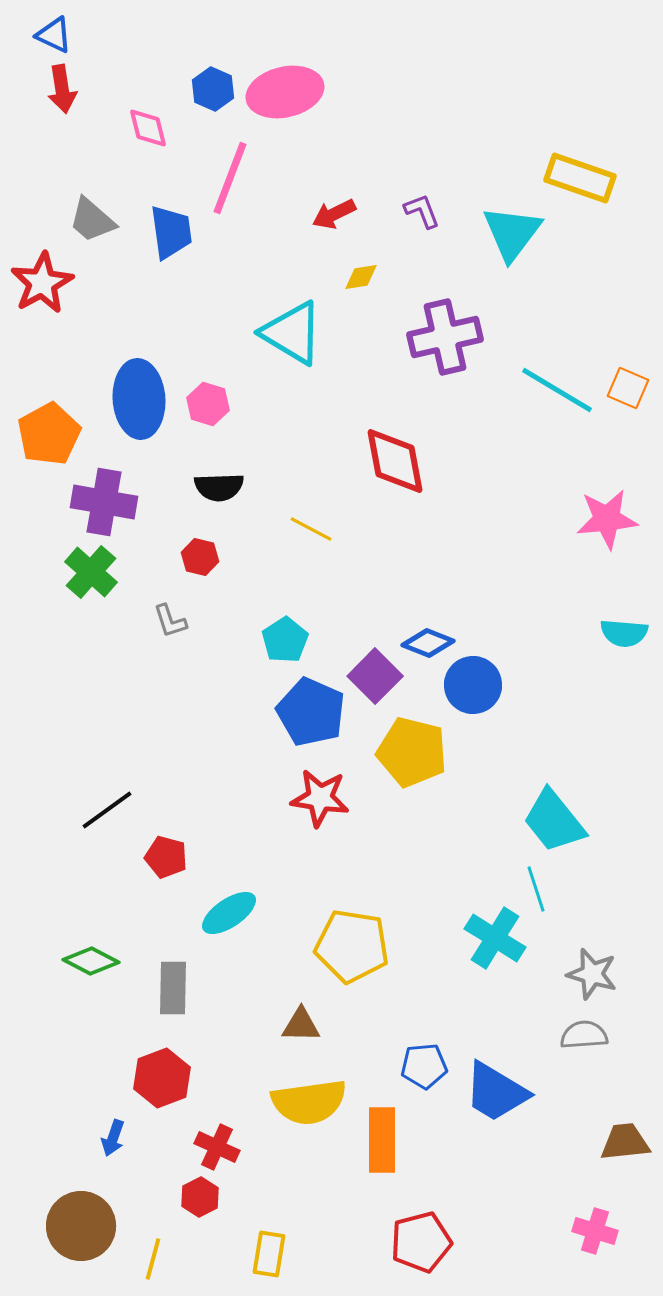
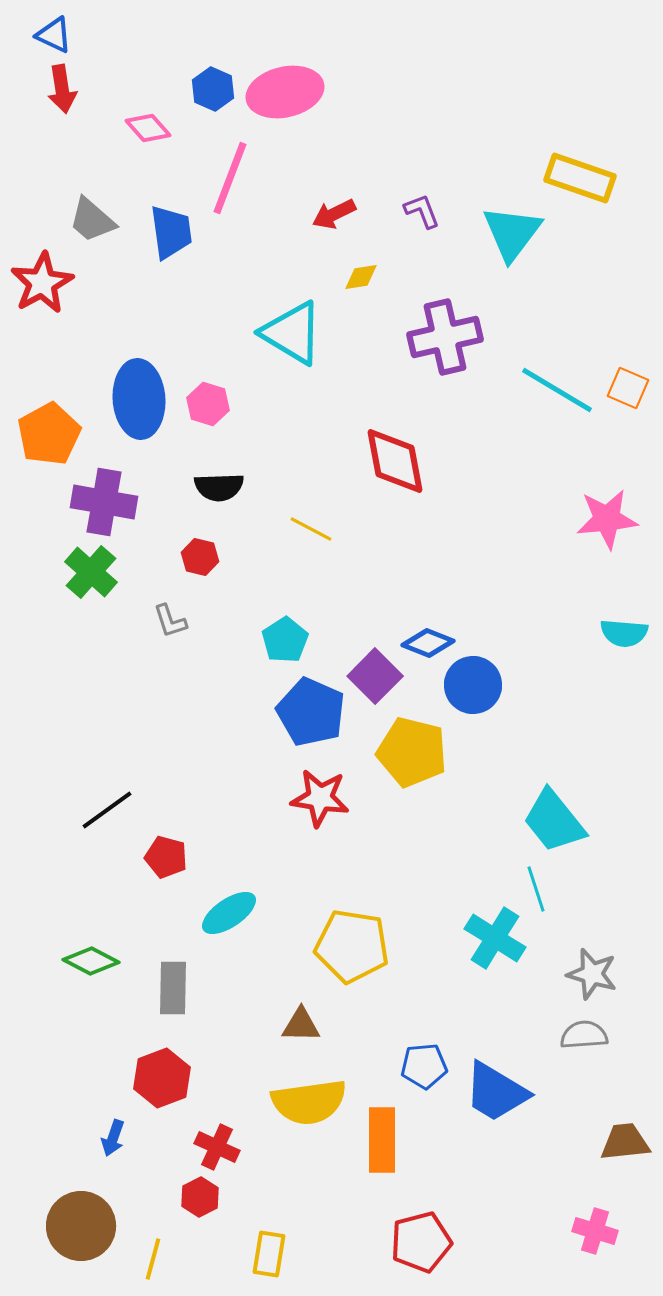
pink diamond at (148, 128): rotated 27 degrees counterclockwise
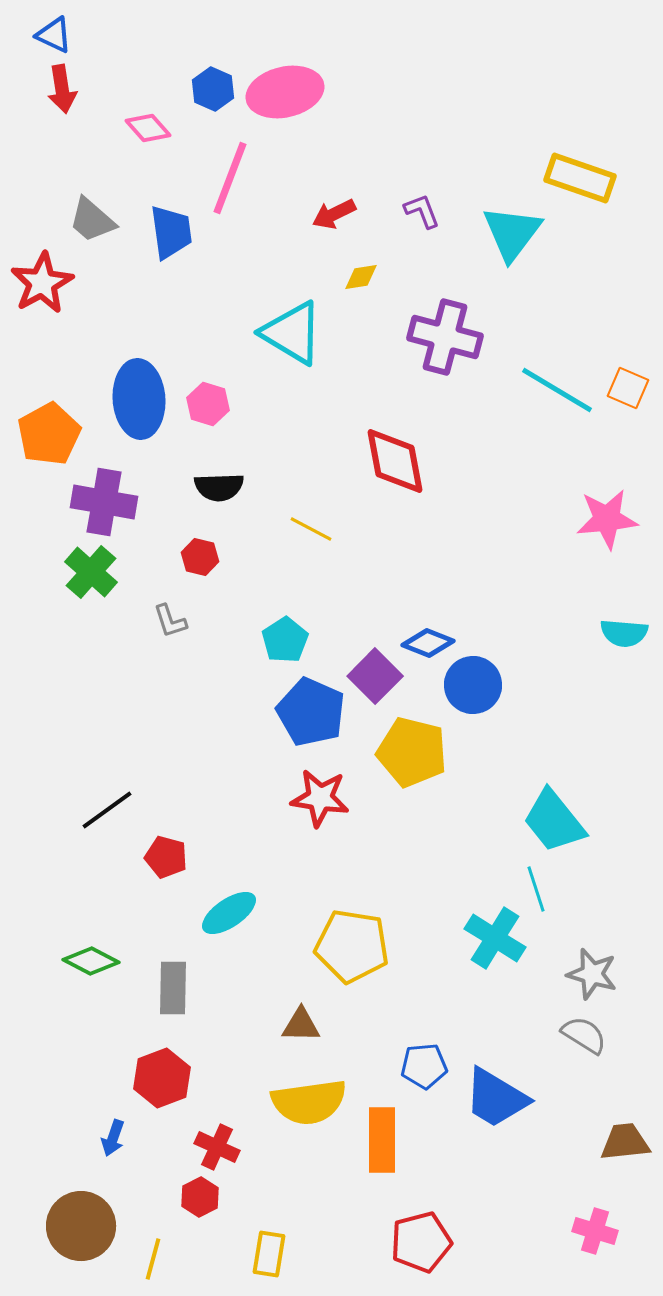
purple cross at (445, 337): rotated 28 degrees clockwise
gray semicircle at (584, 1035): rotated 36 degrees clockwise
blue trapezoid at (496, 1092): moved 6 px down
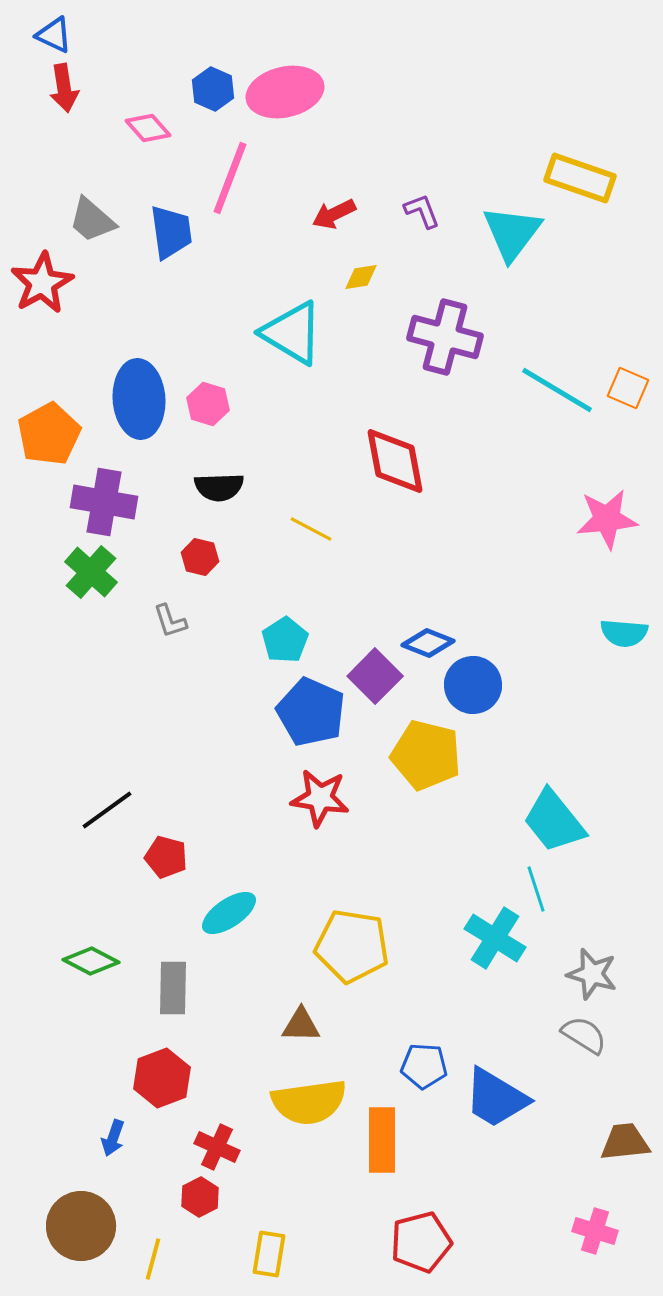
red arrow at (62, 89): moved 2 px right, 1 px up
yellow pentagon at (412, 752): moved 14 px right, 3 px down
blue pentagon at (424, 1066): rotated 9 degrees clockwise
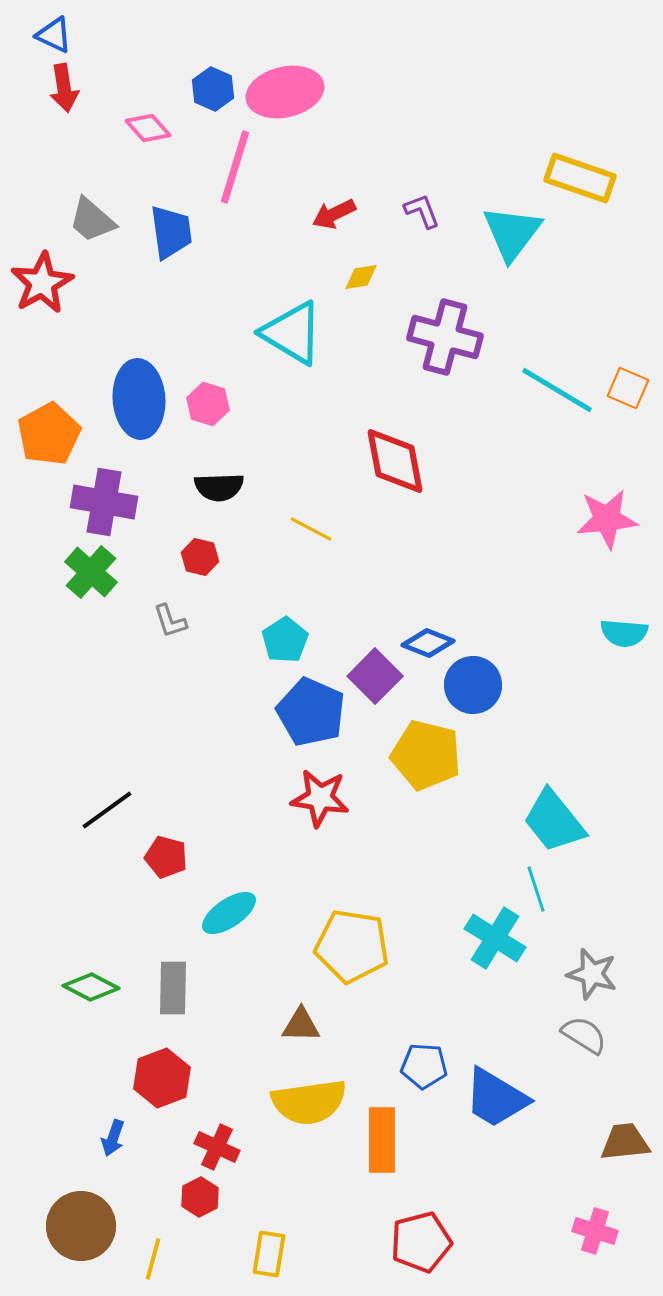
pink line at (230, 178): moved 5 px right, 11 px up; rotated 4 degrees counterclockwise
green diamond at (91, 961): moved 26 px down
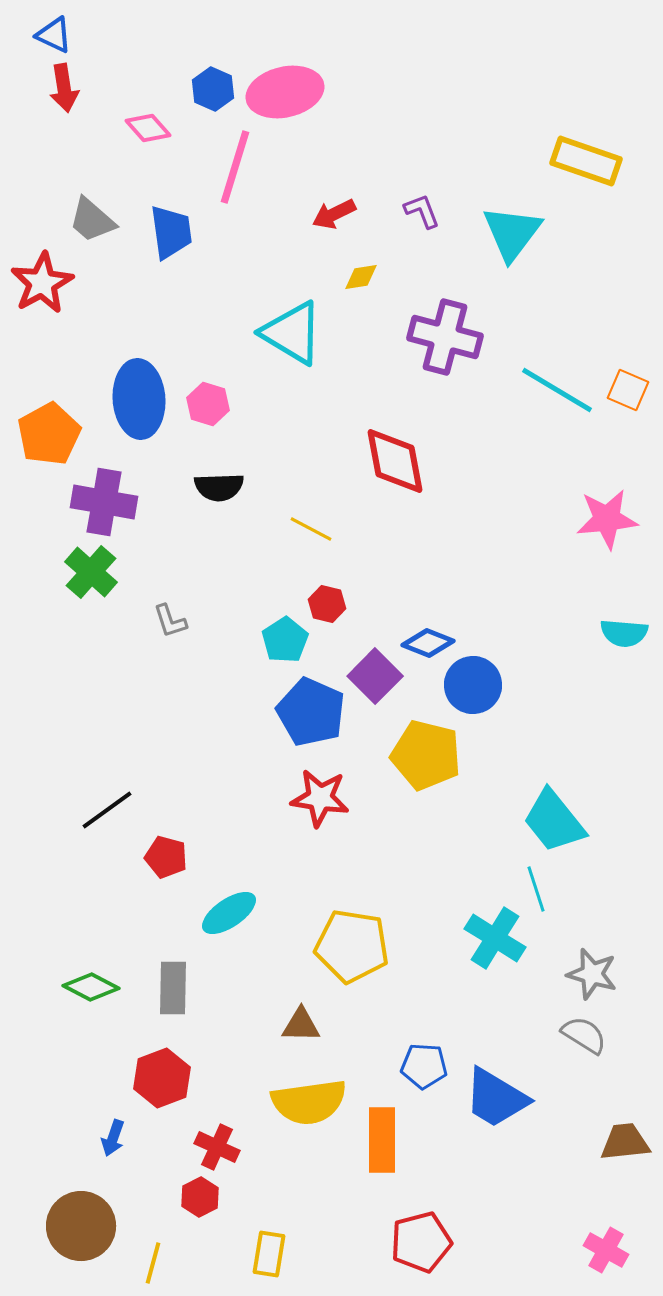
yellow rectangle at (580, 178): moved 6 px right, 17 px up
orange square at (628, 388): moved 2 px down
red hexagon at (200, 557): moved 127 px right, 47 px down
pink cross at (595, 1231): moved 11 px right, 19 px down; rotated 12 degrees clockwise
yellow line at (153, 1259): moved 4 px down
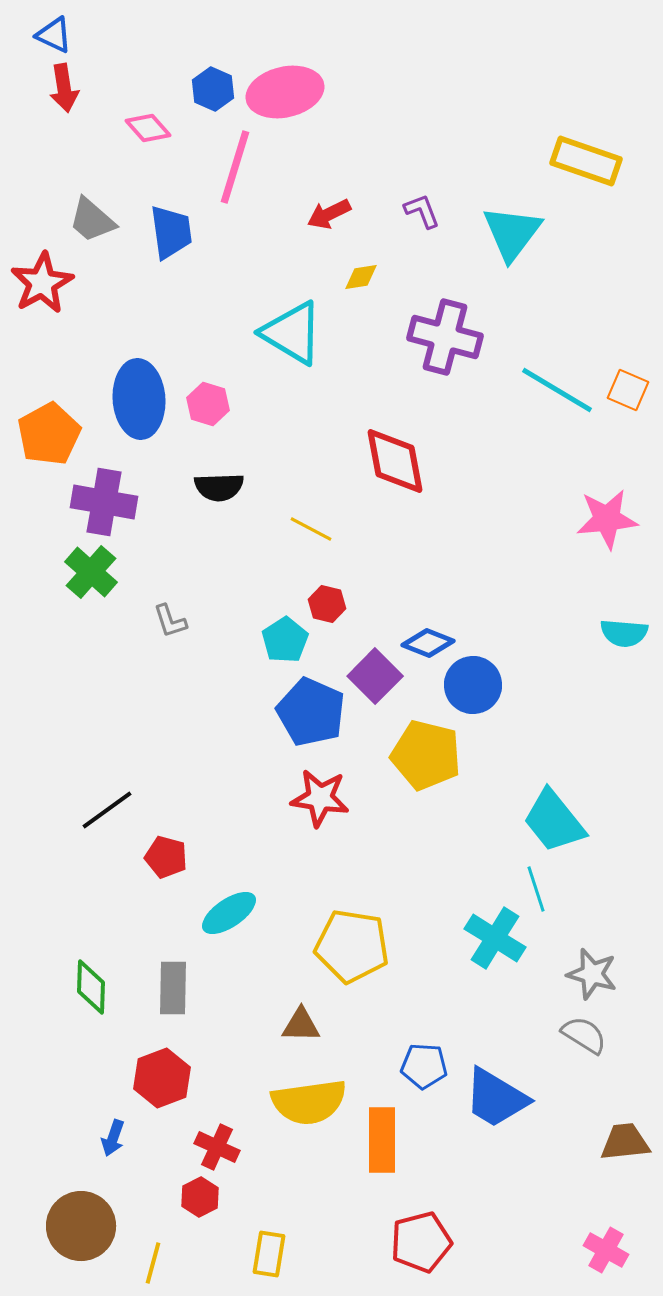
red arrow at (334, 214): moved 5 px left
green diamond at (91, 987): rotated 64 degrees clockwise
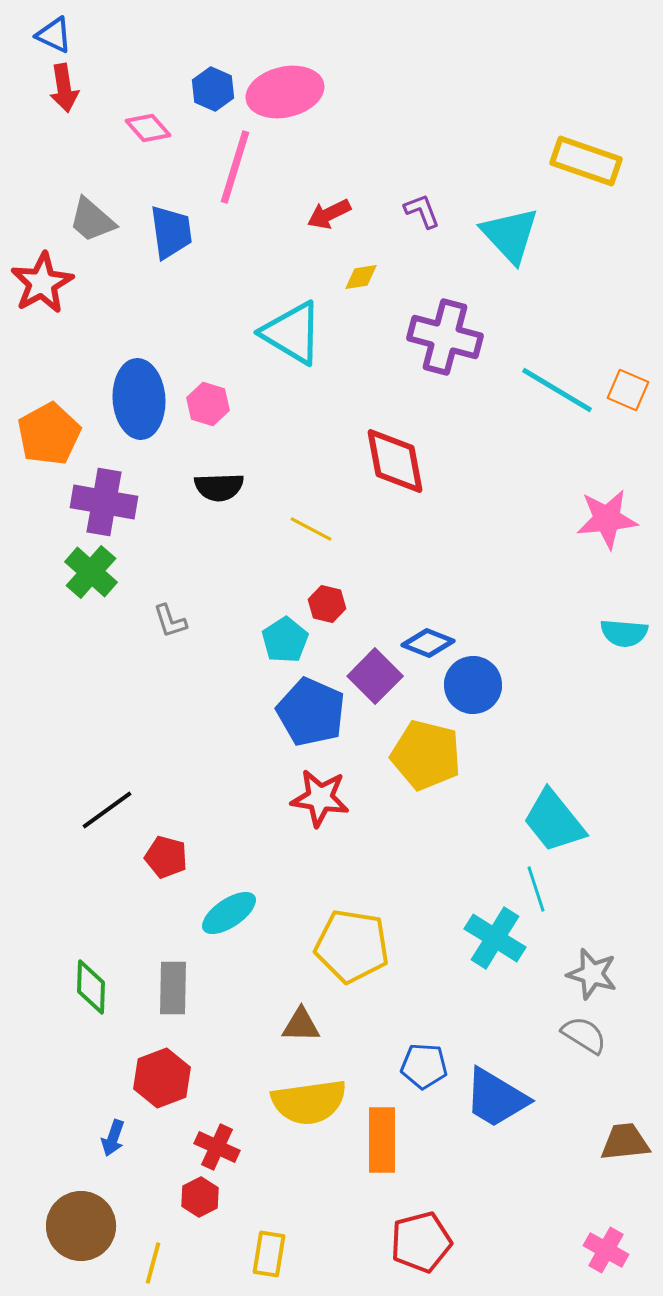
cyan triangle at (512, 233): moved 2 px left, 2 px down; rotated 20 degrees counterclockwise
